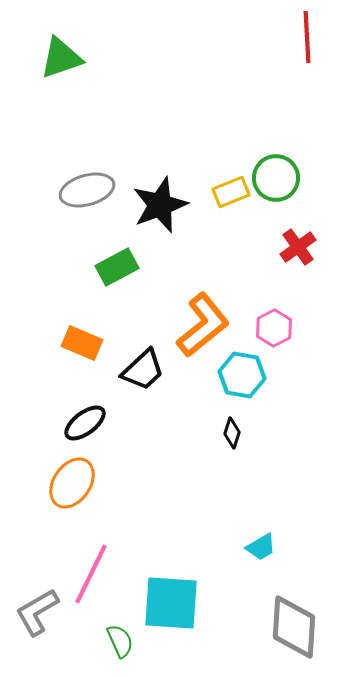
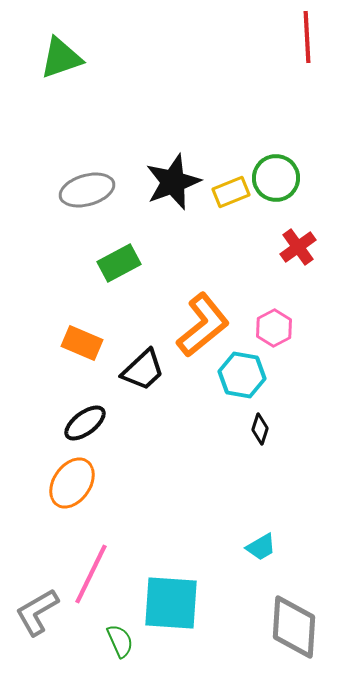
black star: moved 13 px right, 23 px up
green rectangle: moved 2 px right, 4 px up
black diamond: moved 28 px right, 4 px up
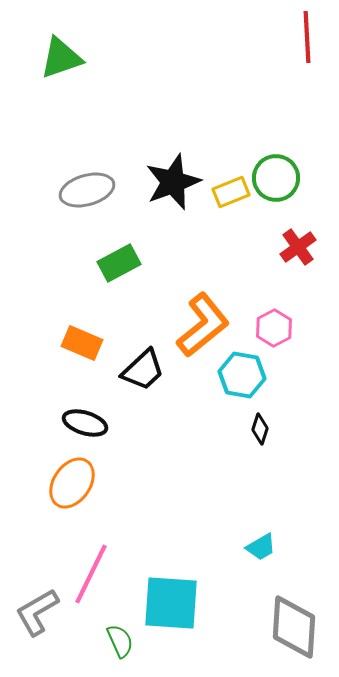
black ellipse: rotated 54 degrees clockwise
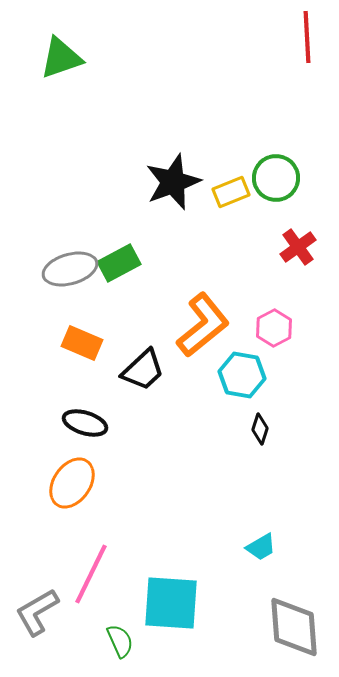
gray ellipse: moved 17 px left, 79 px down
gray diamond: rotated 8 degrees counterclockwise
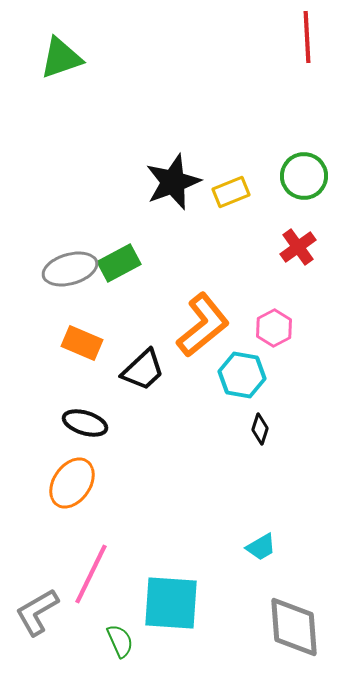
green circle: moved 28 px right, 2 px up
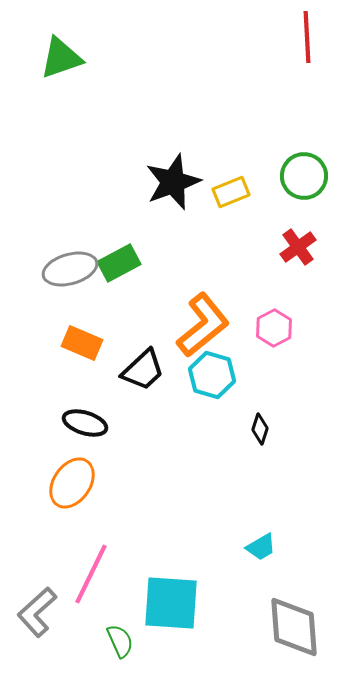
cyan hexagon: moved 30 px left; rotated 6 degrees clockwise
gray L-shape: rotated 12 degrees counterclockwise
